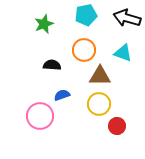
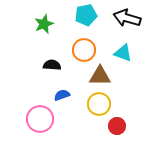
pink circle: moved 3 px down
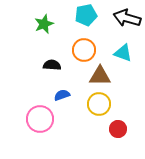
red circle: moved 1 px right, 3 px down
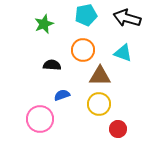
orange circle: moved 1 px left
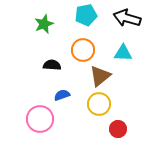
cyan triangle: rotated 18 degrees counterclockwise
brown triangle: rotated 40 degrees counterclockwise
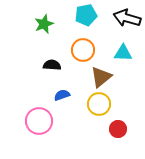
brown triangle: moved 1 px right, 1 px down
pink circle: moved 1 px left, 2 px down
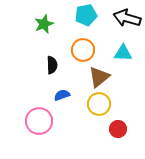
black semicircle: rotated 84 degrees clockwise
brown triangle: moved 2 px left
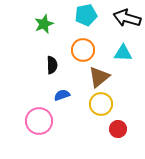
yellow circle: moved 2 px right
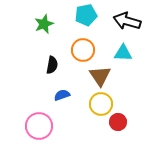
black arrow: moved 3 px down
black semicircle: rotated 12 degrees clockwise
brown triangle: moved 1 px right, 1 px up; rotated 25 degrees counterclockwise
pink circle: moved 5 px down
red circle: moved 7 px up
